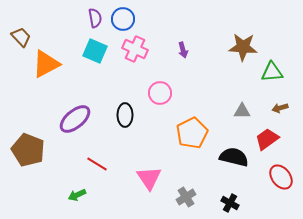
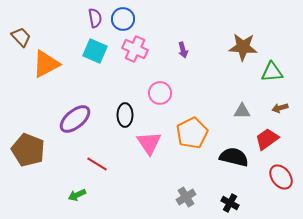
pink triangle: moved 35 px up
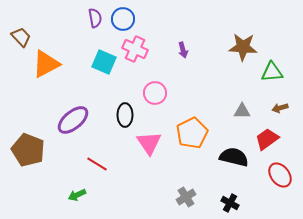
cyan square: moved 9 px right, 11 px down
pink circle: moved 5 px left
purple ellipse: moved 2 px left, 1 px down
red ellipse: moved 1 px left, 2 px up
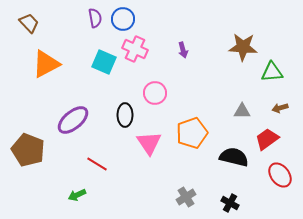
brown trapezoid: moved 8 px right, 14 px up
orange pentagon: rotated 8 degrees clockwise
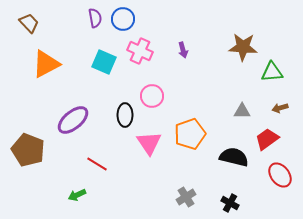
pink cross: moved 5 px right, 2 px down
pink circle: moved 3 px left, 3 px down
orange pentagon: moved 2 px left, 1 px down
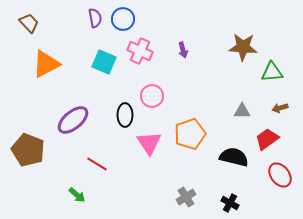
green arrow: rotated 114 degrees counterclockwise
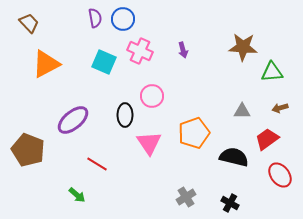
orange pentagon: moved 4 px right, 1 px up
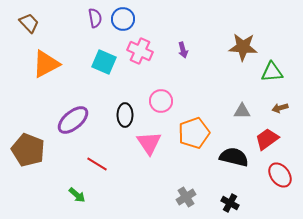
pink circle: moved 9 px right, 5 px down
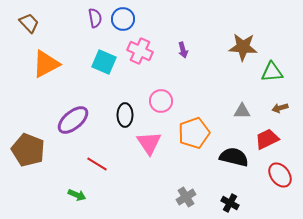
red trapezoid: rotated 10 degrees clockwise
green arrow: rotated 18 degrees counterclockwise
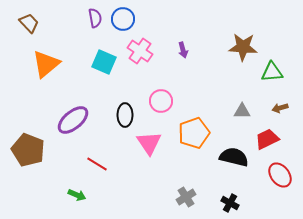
pink cross: rotated 10 degrees clockwise
orange triangle: rotated 12 degrees counterclockwise
